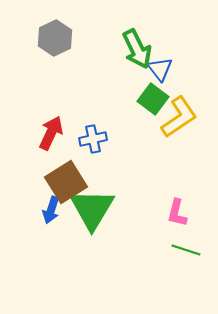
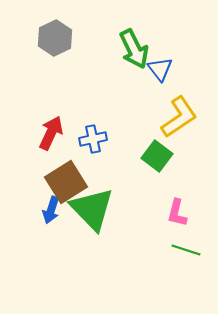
green arrow: moved 3 px left
green square: moved 4 px right, 57 px down
green triangle: rotated 15 degrees counterclockwise
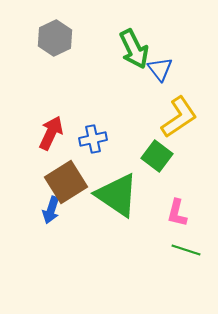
green triangle: moved 25 px right, 14 px up; rotated 12 degrees counterclockwise
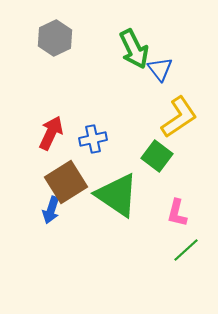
green line: rotated 60 degrees counterclockwise
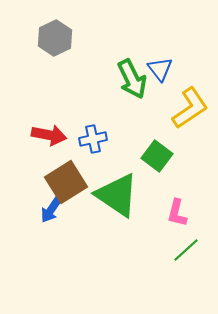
green arrow: moved 2 px left, 30 px down
yellow L-shape: moved 11 px right, 9 px up
red arrow: moved 2 px left, 2 px down; rotated 76 degrees clockwise
blue arrow: rotated 16 degrees clockwise
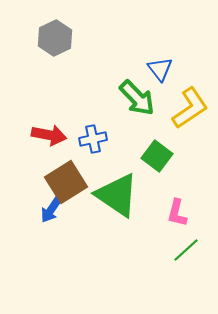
green arrow: moved 5 px right, 19 px down; rotated 18 degrees counterclockwise
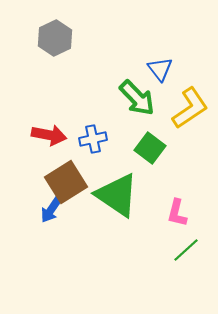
green square: moved 7 px left, 8 px up
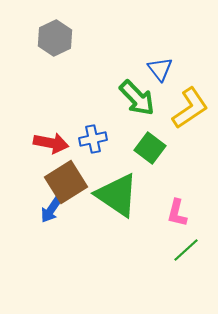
red arrow: moved 2 px right, 8 px down
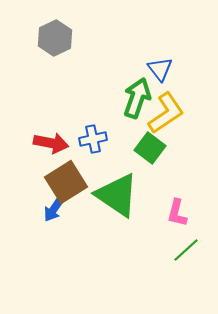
green arrow: rotated 117 degrees counterclockwise
yellow L-shape: moved 24 px left, 5 px down
blue arrow: moved 3 px right, 1 px up
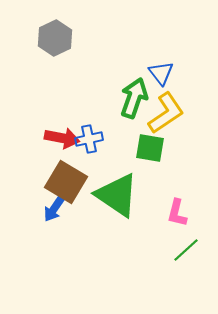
blue triangle: moved 1 px right, 4 px down
green arrow: moved 3 px left
blue cross: moved 4 px left
red arrow: moved 11 px right, 5 px up
green square: rotated 28 degrees counterclockwise
brown square: rotated 27 degrees counterclockwise
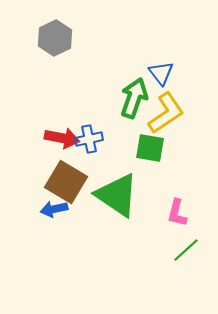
blue arrow: rotated 44 degrees clockwise
